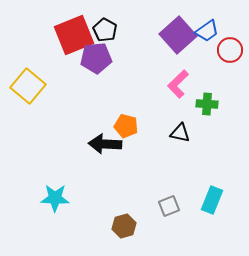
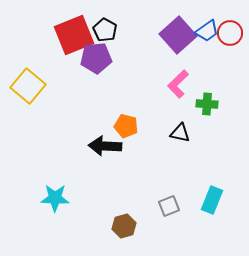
red circle: moved 17 px up
black arrow: moved 2 px down
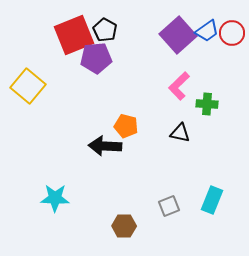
red circle: moved 2 px right
pink L-shape: moved 1 px right, 2 px down
brown hexagon: rotated 15 degrees clockwise
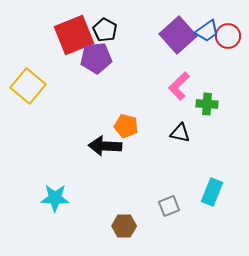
red circle: moved 4 px left, 3 px down
cyan rectangle: moved 8 px up
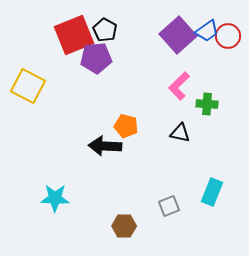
yellow square: rotated 12 degrees counterclockwise
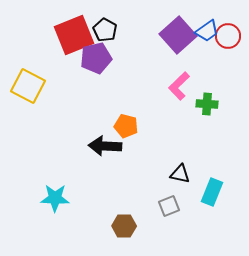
purple pentagon: rotated 8 degrees counterclockwise
black triangle: moved 41 px down
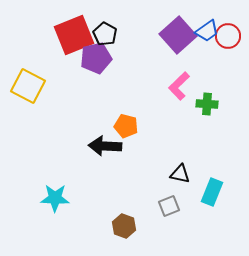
black pentagon: moved 4 px down
brown hexagon: rotated 20 degrees clockwise
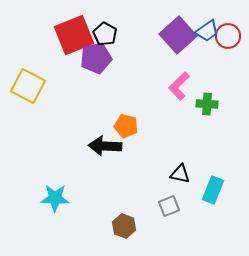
cyan rectangle: moved 1 px right, 2 px up
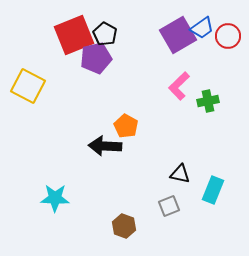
blue trapezoid: moved 5 px left, 3 px up
purple square: rotated 12 degrees clockwise
green cross: moved 1 px right, 3 px up; rotated 15 degrees counterclockwise
orange pentagon: rotated 15 degrees clockwise
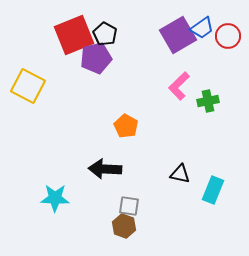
black arrow: moved 23 px down
gray square: moved 40 px left; rotated 30 degrees clockwise
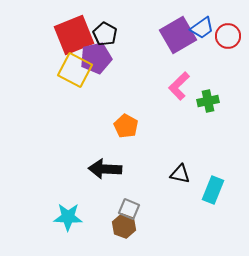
yellow square: moved 47 px right, 16 px up
cyan star: moved 13 px right, 19 px down
gray square: moved 3 px down; rotated 15 degrees clockwise
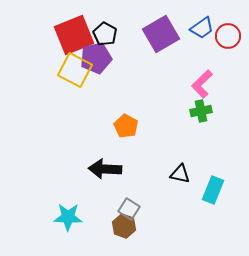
purple square: moved 17 px left, 1 px up
pink L-shape: moved 23 px right, 2 px up
green cross: moved 7 px left, 10 px down
gray square: rotated 10 degrees clockwise
